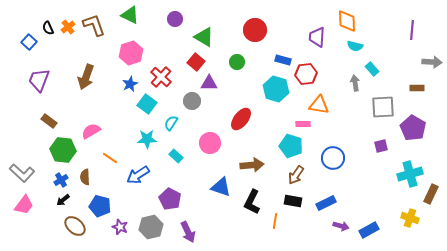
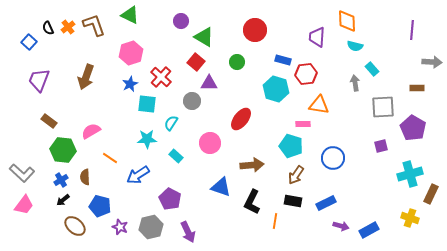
purple circle at (175, 19): moved 6 px right, 2 px down
cyan square at (147, 104): rotated 30 degrees counterclockwise
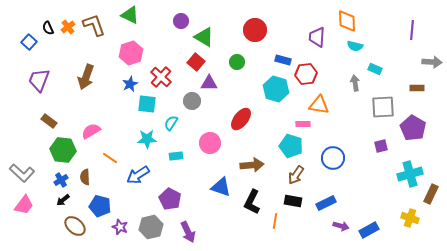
cyan rectangle at (372, 69): moved 3 px right; rotated 24 degrees counterclockwise
cyan rectangle at (176, 156): rotated 48 degrees counterclockwise
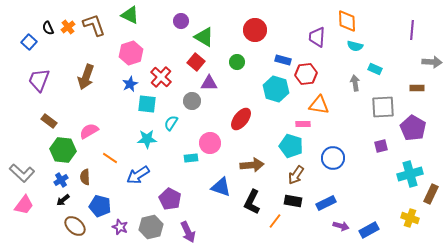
pink semicircle at (91, 131): moved 2 px left
cyan rectangle at (176, 156): moved 15 px right, 2 px down
orange line at (275, 221): rotated 28 degrees clockwise
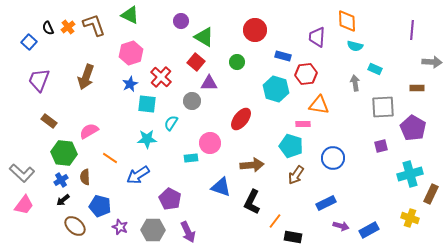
blue rectangle at (283, 60): moved 4 px up
green hexagon at (63, 150): moved 1 px right, 3 px down
black rectangle at (293, 201): moved 36 px down
gray hexagon at (151, 227): moved 2 px right, 3 px down; rotated 15 degrees clockwise
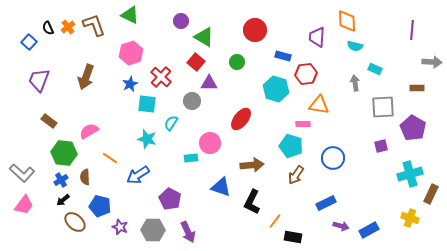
cyan star at (147, 139): rotated 18 degrees clockwise
brown ellipse at (75, 226): moved 4 px up
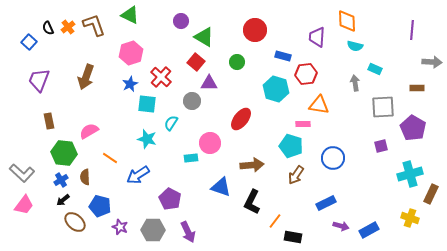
brown rectangle at (49, 121): rotated 42 degrees clockwise
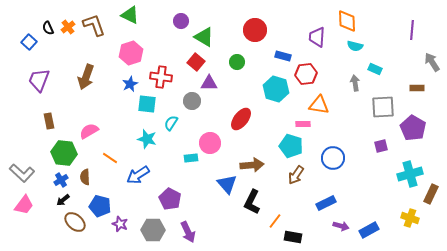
gray arrow at (432, 62): rotated 126 degrees counterclockwise
red cross at (161, 77): rotated 35 degrees counterclockwise
blue triangle at (221, 187): moved 6 px right, 3 px up; rotated 30 degrees clockwise
purple star at (120, 227): moved 3 px up
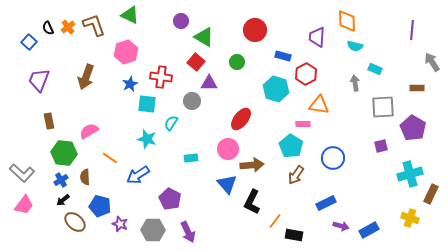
pink hexagon at (131, 53): moved 5 px left, 1 px up
red hexagon at (306, 74): rotated 20 degrees counterclockwise
pink circle at (210, 143): moved 18 px right, 6 px down
cyan pentagon at (291, 146): rotated 15 degrees clockwise
black rectangle at (293, 237): moved 1 px right, 2 px up
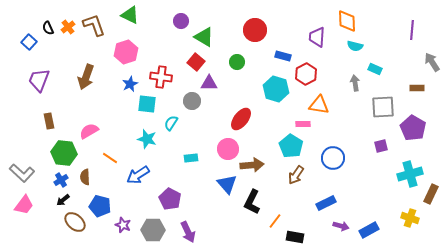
purple star at (120, 224): moved 3 px right, 1 px down
black rectangle at (294, 235): moved 1 px right, 2 px down
